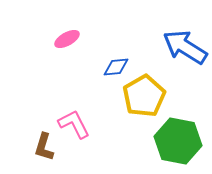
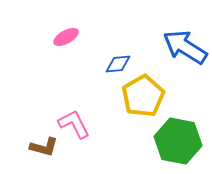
pink ellipse: moved 1 px left, 2 px up
blue diamond: moved 2 px right, 3 px up
yellow pentagon: moved 1 px left
brown L-shape: rotated 92 degrees counterclockwise
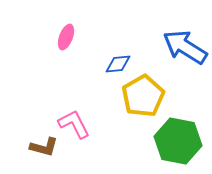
pink ellipse: rotated 40 degrees counterclockwise
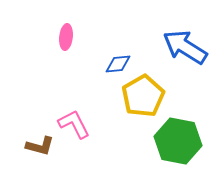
pink ellipse: rotated 15 degrees counterclockwise
brown L-shape: moved 4 px left, 1 px up
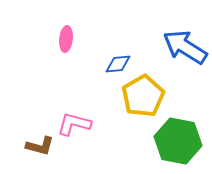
pink ellipse: moved 2 px down
pink L-shape: rotated 48 degrees counterclockwise
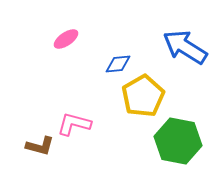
pink ellipse: rotated 50 degrees clockwise
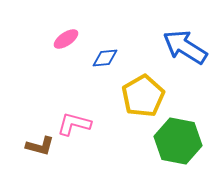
blue diamond: moved 13 px left, 6 px up
